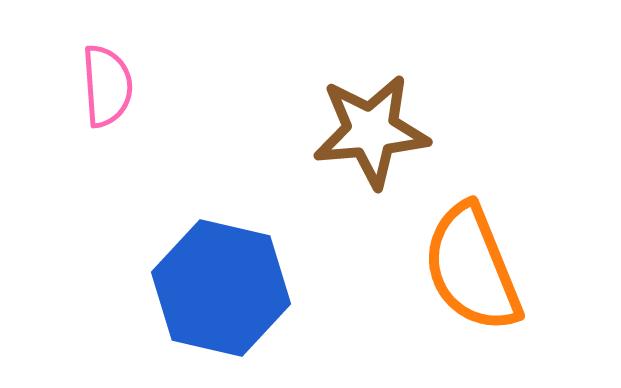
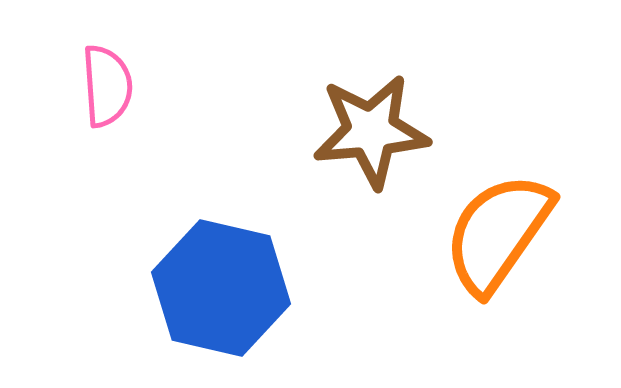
orange semicircle: moved 26 px right, 35 px up; rotated 57 degrees clockwise
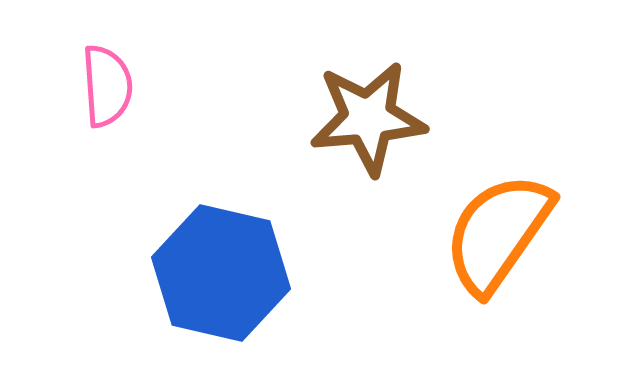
brown star: moved 3 px left, 13 px up
blue hexagon: moved 15 px up
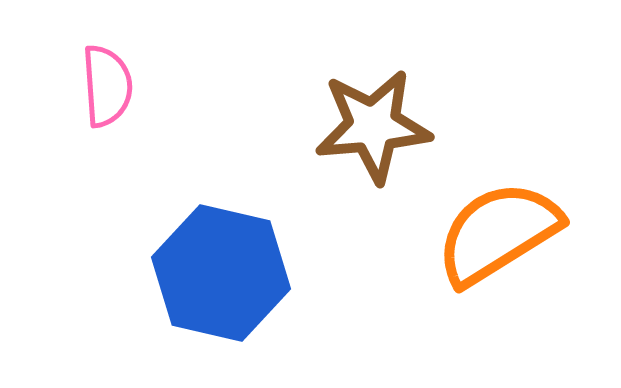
brown star: moved 5 px right, 8 px down
orange semicircle: rotated 23 degrees clockwise
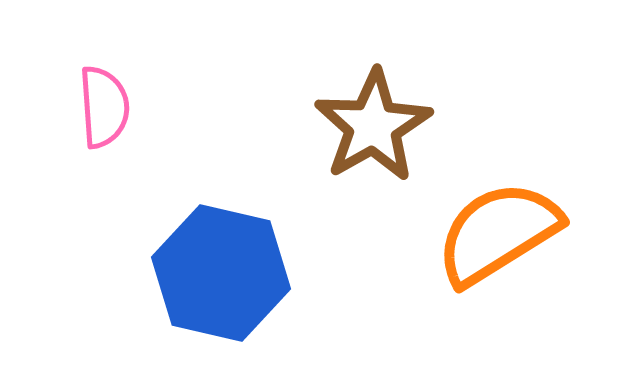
pink semicircle: moved 3 px left, 21 px down
brown star: rotated 25 degrees counterclockwise
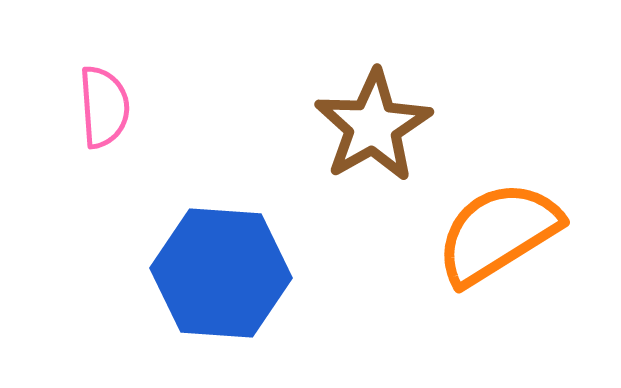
blue hexagon: rotated 9 degrees counterclockwise
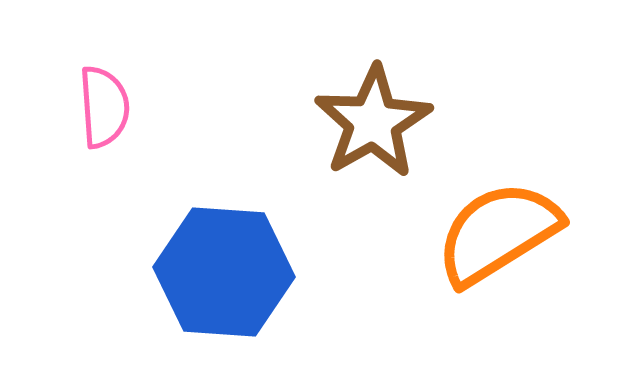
brown star: moved 4 px up
blue hexagon: moved 3 px right, 1 px up
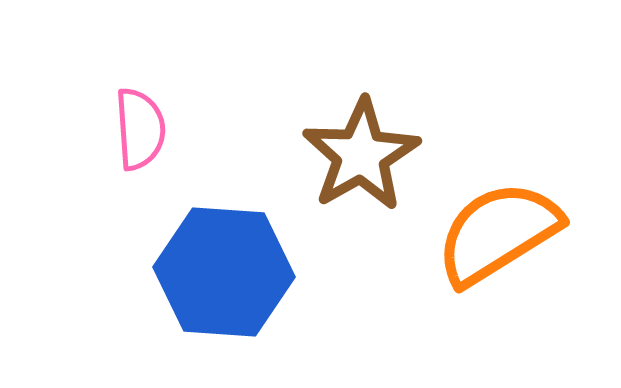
pink semicircle: moved 36 px right, 22 px down
brown star: moved 12 px left, 33 px down
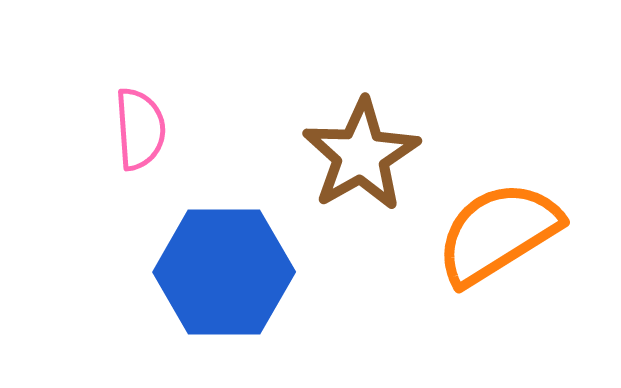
blue hexagon: rotated 4 degrees counterclockwise
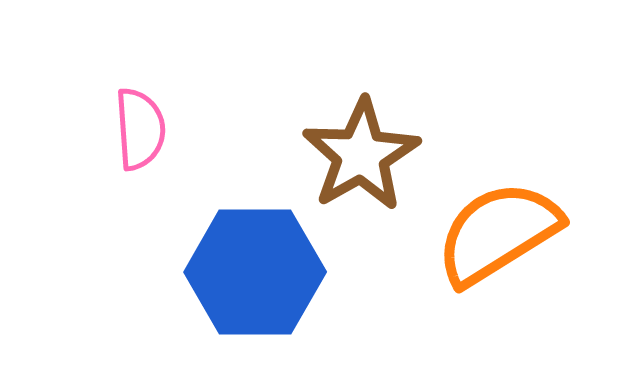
blue hexagon: moved 31 px right
